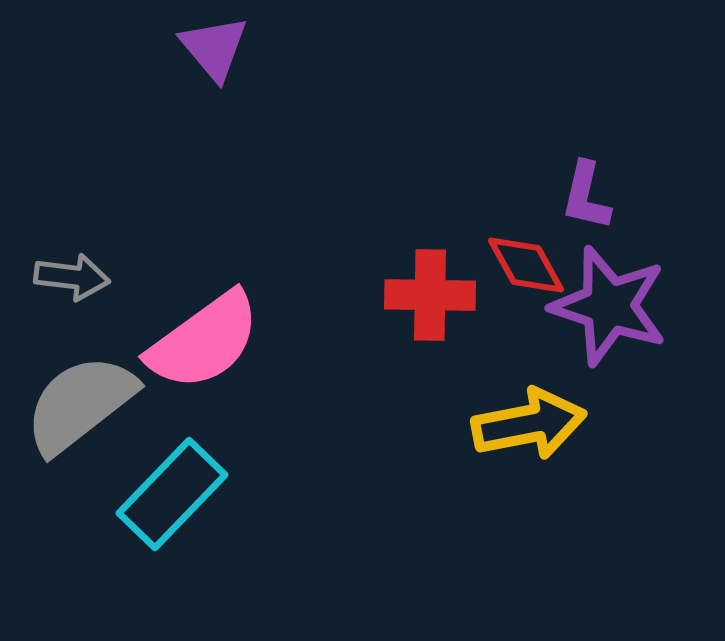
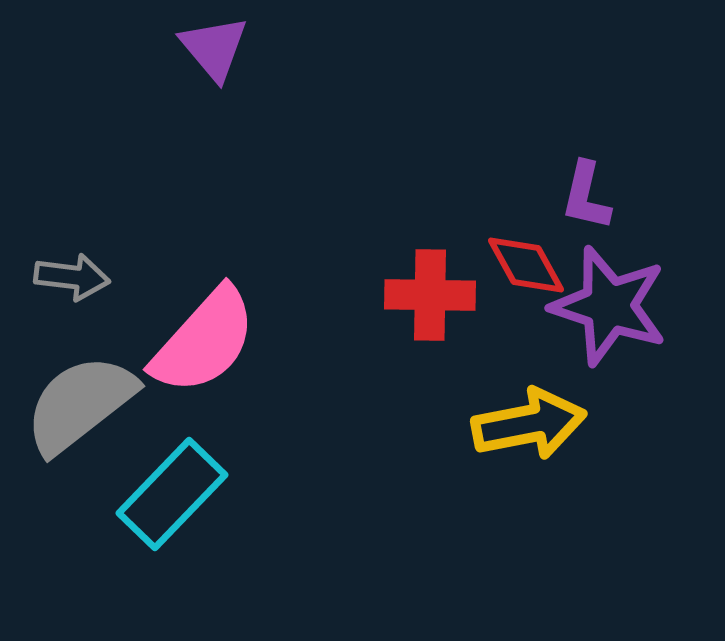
pink semicircle: rotated 12 degrees counterclockwise
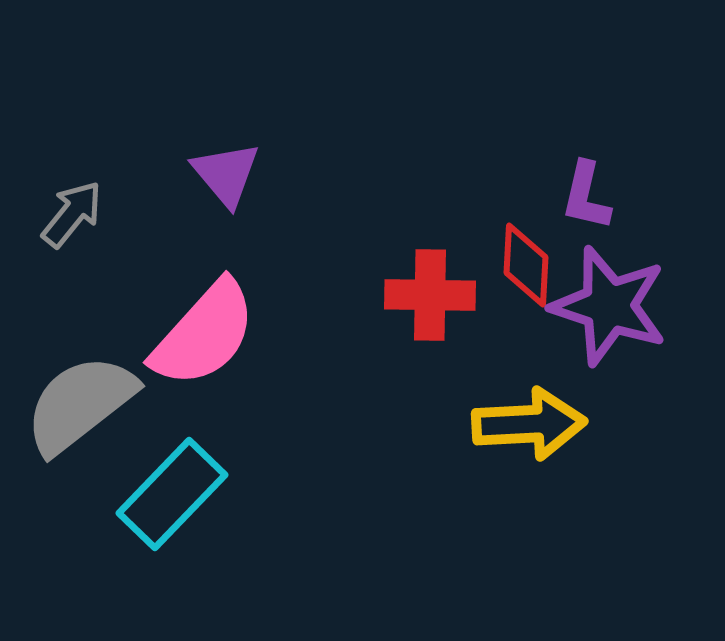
purple triangle: moved 12 px right, 126 px down
red diamond: rotated 32 degrees clockwise
gray arrow: moved 63 px up; rotated 58 degrees counterclockwise
pink semicircle: moved 7 px up
yellow arrow: rotated 8 degrees clockwise
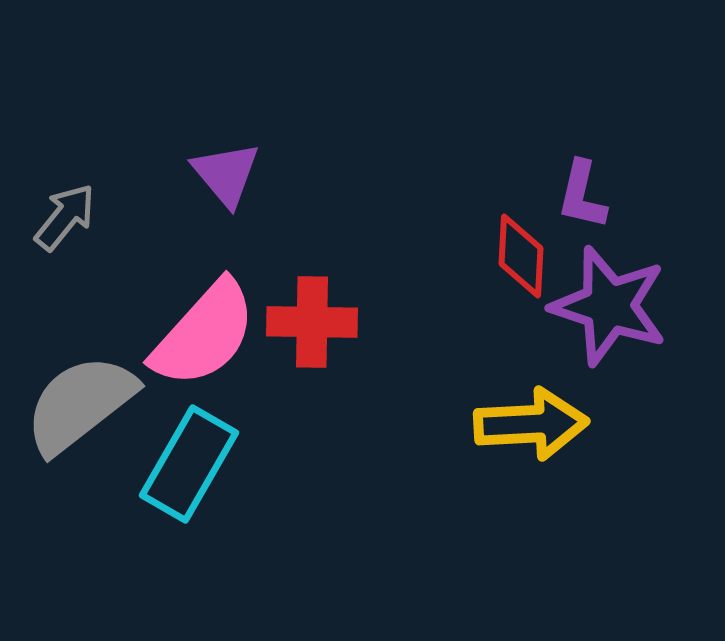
purple L-shape: moved 4 px left, 1 px up
gray arrow: moved 7 px left, 3 px down
red diamond: moved 5 px left, 9 px up
red cross: moved 118 px left, 27 px down
yellow arrow: moved 2 px right
cyan rectangle: moved 17 px right, 30 px up; rotated 14 degrees counterclockwise
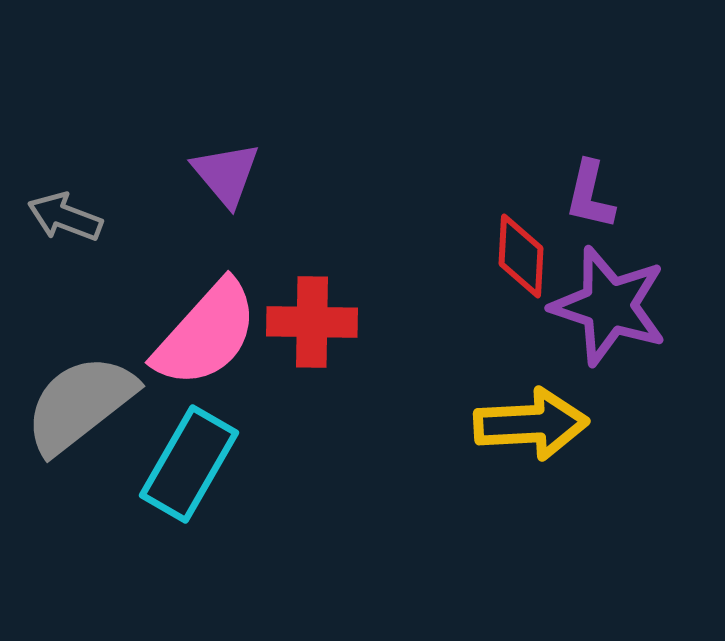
purple L-shape: moved 8 px right
gray arrow: rotated 108 degrees counterclockwise
pink semicircle: moved 2 px right
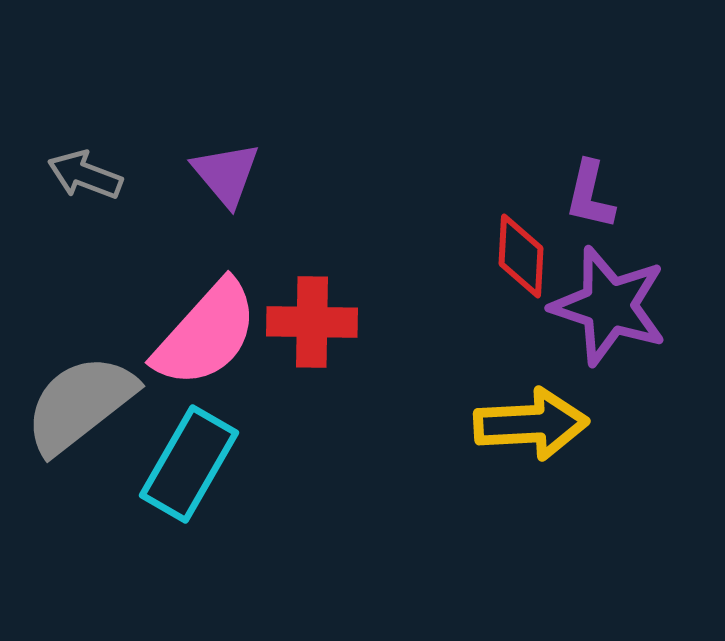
gray arrow: moved 20 px right, 42 px up
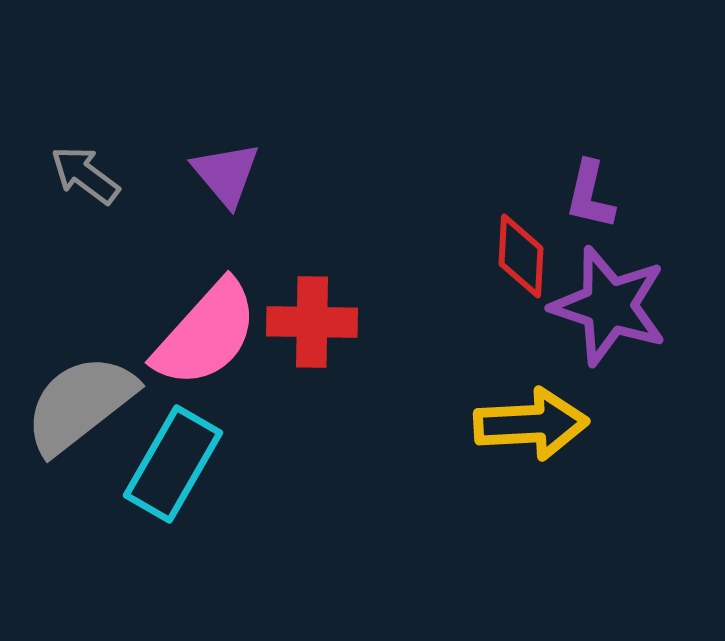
gray arrow: rotated 16 degrees clockwise
cyan rectangle: moved 16 px left
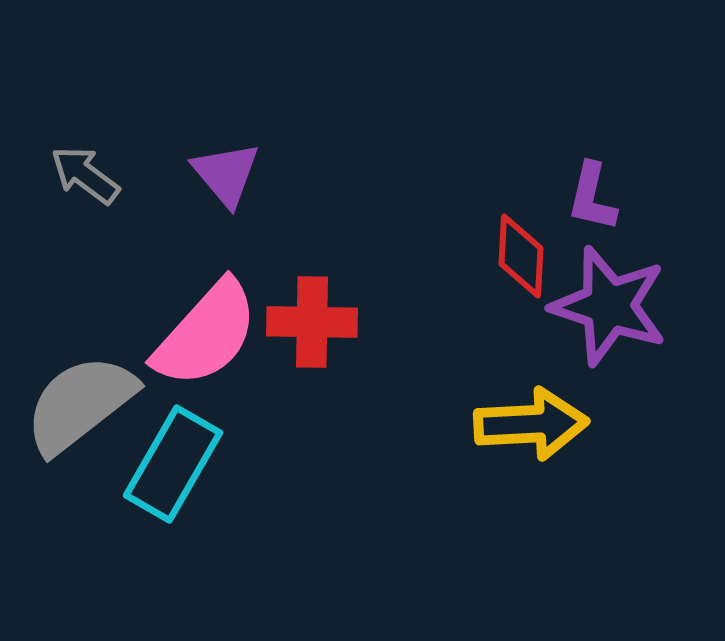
purple L-shape: moved 2 px right, 2 px down
